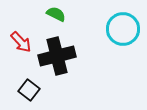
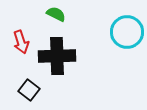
cyan circle: moved 4 px right, 3 px down
red arrow: rotated 25 degrees clockwise
black cross: rotated 12 degrees clockwise
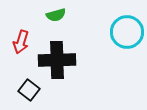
green semicircle: moved 1 px down; rotated 138 degrees clockwise
red arrow: rotated 35 degrees clockwise
black cross: moved 4 px down
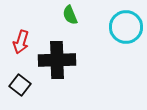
green semicircle: moved 14 px right; rotated 84 degrees clockwise
cyan circle: moved 1 px left, 5 px up
black square: moved 9 px left, 5 px up
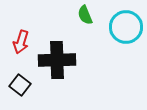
green semicircle: moved 15 px right
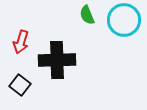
green semicircle: moved 2 px right
cyan circle: moved 2 px left, 7 px up
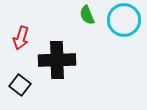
red arrow: moved 4 px up
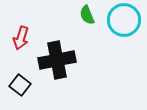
black cross: rotated 9 degrees counterclockwise
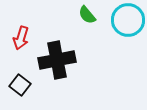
green semicircle: rotated 18 degrees counterclockwise
cyan circle: moved 4 px right
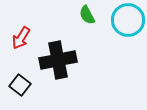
green semicircle: rotated 12 degrees clockwise
red arrow: rotated 15 degrees clockwise
black cross: moved 1 px right
